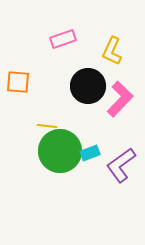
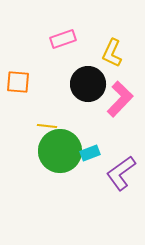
yellow L-shape: moved 2 px down
black circle: moved 2 px up
purple L-shape: moved 8 px down
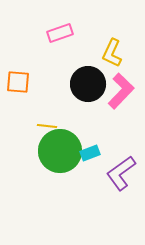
pink rectangle: moved 3 px left, 6 px up
pink L-shape: moved 1 px right, 8 px up
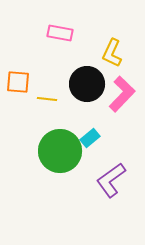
pink rectangle: rotated 30 degrees clockwise
black circle: moved 1 px left
pink L-shape: moved 1 px right, 3 px down
yellow line: moved 27 px up
cyan rectangle: moved 15 px up; rotated 18 degrees counterclockwise
purple L-shape: moved 10 px left, 7 px down
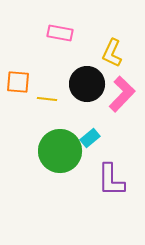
purple L-shape: rotated 54 degrees counterclockwise
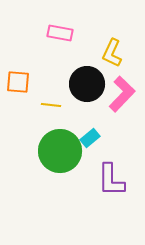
yellow line: moved 4 px right, 6 px down
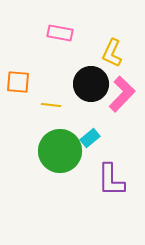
black circle: moved 4 px right
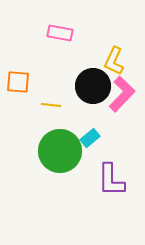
yellow L-shape: moved 2 px right, 8 px down
black circle: moved 2 px right, 2 px down
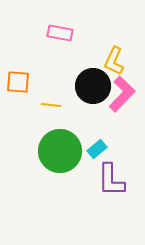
cyan rectangle: moved 7 px right, 11 px down
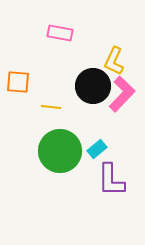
yellow line: moved 2 px down
